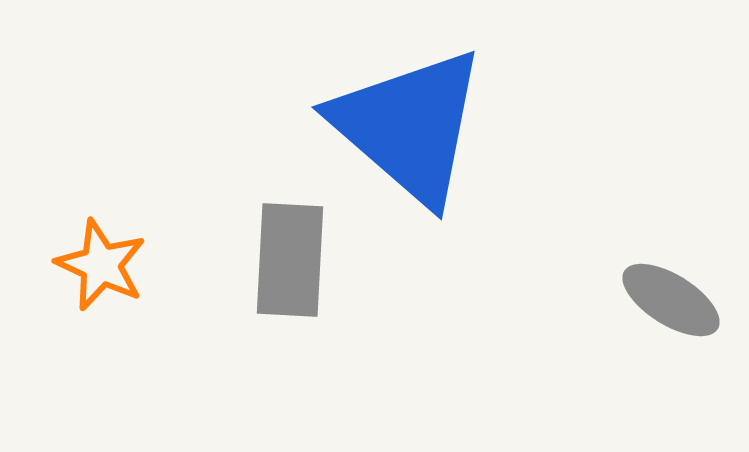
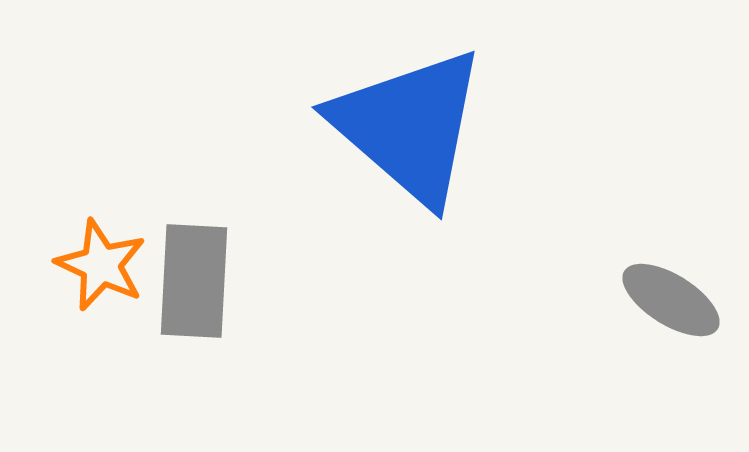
gray rectangle: moved 96 px left, 21 px down
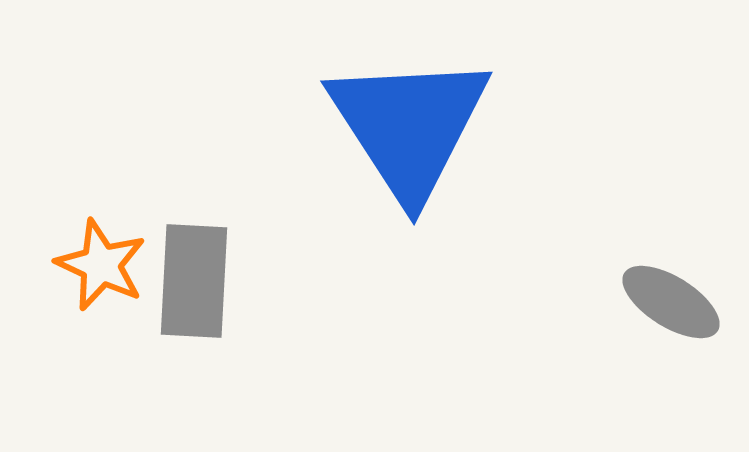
blue triangle: rotated 16 degrees clockwise
gray ellipse: moved 2 px down
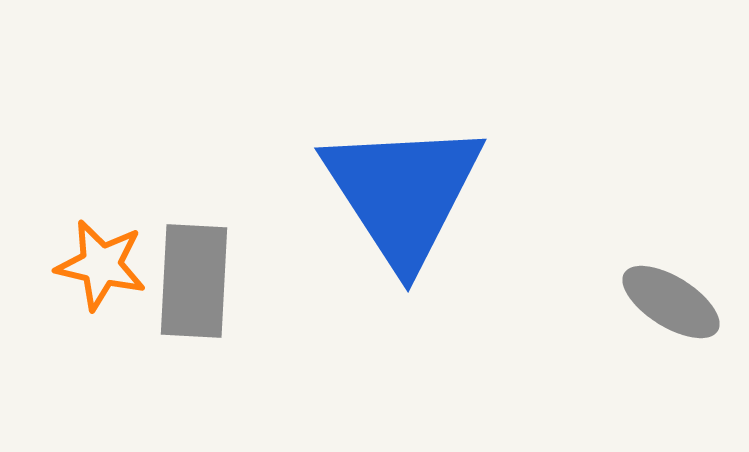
blue triangle: moved 6 px left, 67 px down
orange star: rotated 12 degrees counterclockwise
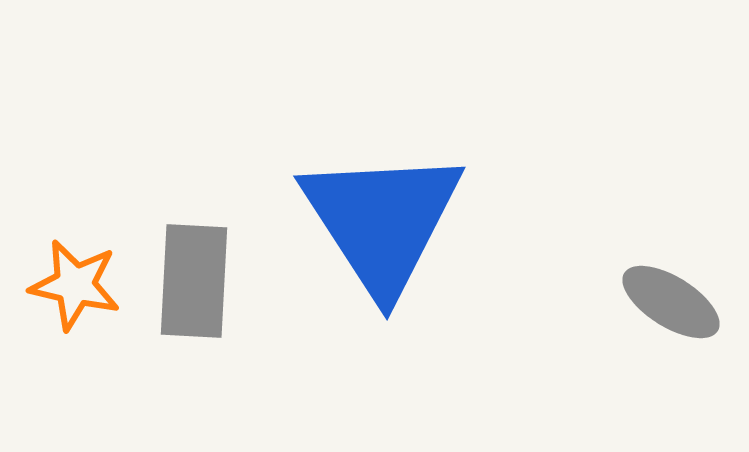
blue triangle: moved 21 px left, 28 px down
orange star: moved 26 px left, 20 px down
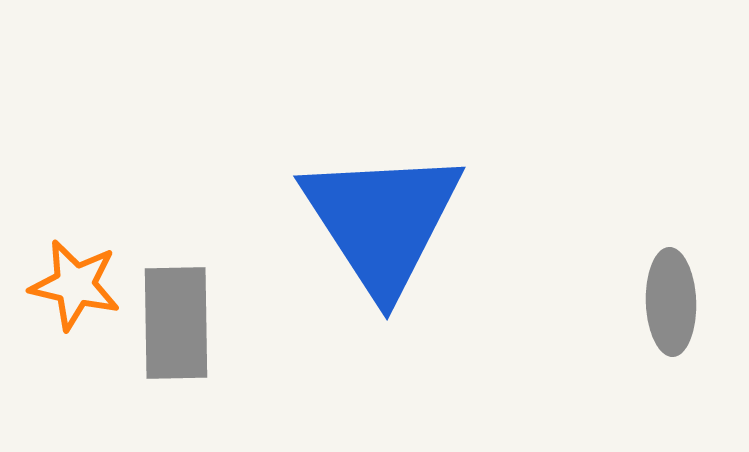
gray rectangle: moved 18 px left, 42 px down; rotated 4 degrees counterclockwise
gray ellipse: rotated 56 degrees clockwise
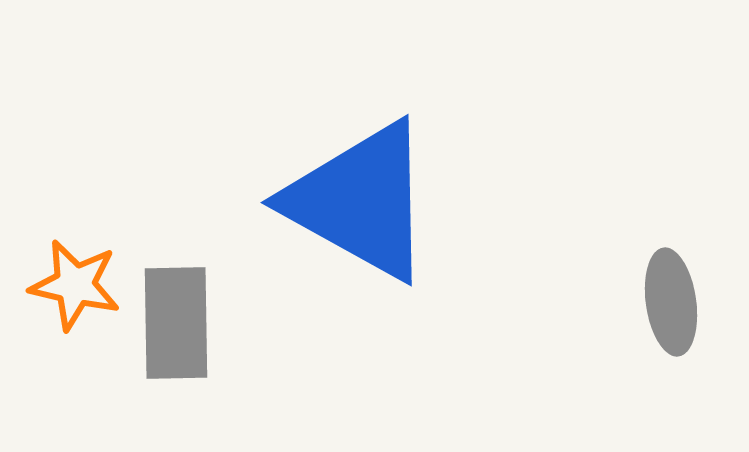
blue triangle: moved 22 px left, 20 px up; rotated 28 degrees counterclockwise
gray ellipse: rotated 6 degrees counterclockwise
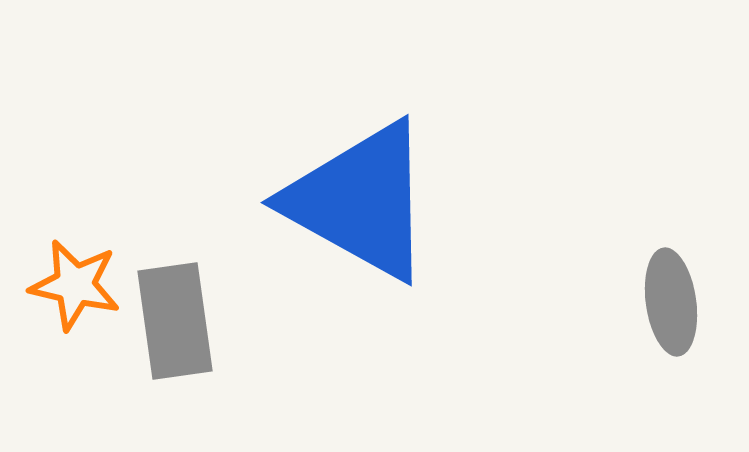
gray rectangle: moved 1 px left, 2 px up; rotated 7 degrees counterclockwise
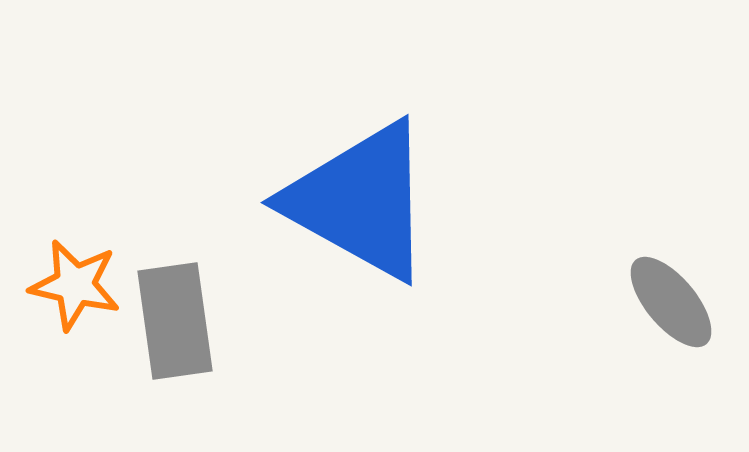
gray ellipse: rotated 32 degrees counterclockwise
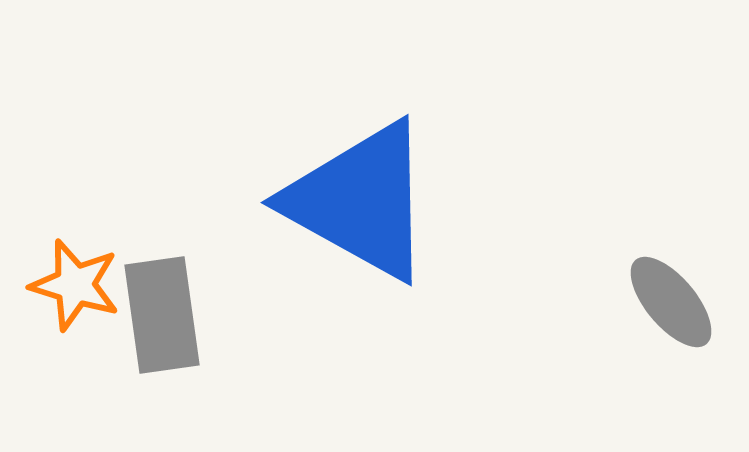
orange star: rotated 4 degrees clockwise
gray rectangle: moved 13 px left, 6 px up
